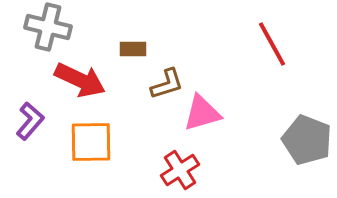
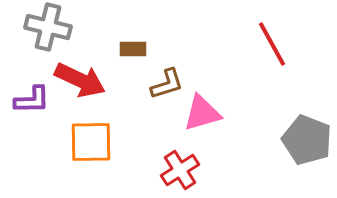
purple L-shape: moved 2 px right, 21 px up; rotated 48 degrees clockwise
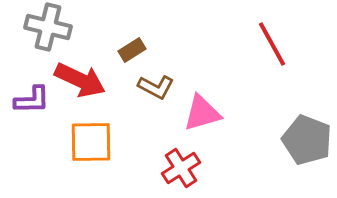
brown rectangle: moved 1 px left, 1 px down; rotated 32 degrees counterclockwise
brown L-shape: moved 11 px left, 3 px down; rotated 45 degrees clockwise
red cross: moved 1 px right, 2 px up
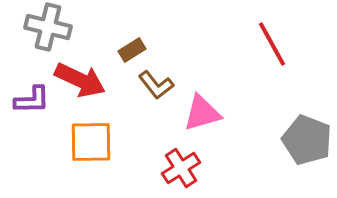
brown L-shape: moved 2 px up; rotated 24 degrees clockwise
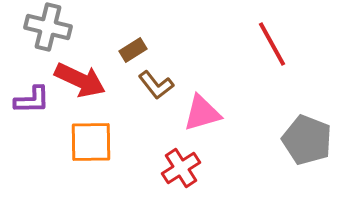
brown rectangle: moved 1 px right
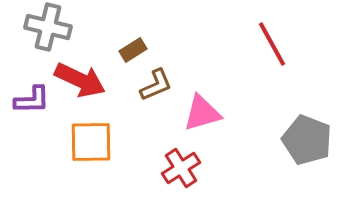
brown L-shape: rotated 75 degrees counterclockwise
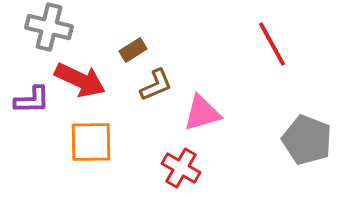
gray cross: moved 1 px right
red cross: rotated 27 degrees counterclockwise
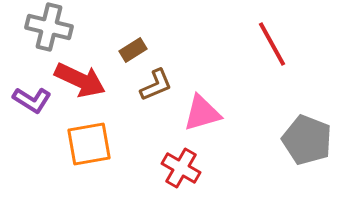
purple L-shape: rotated 33 degrees clockwise
orange square: moved 2 px left, 2 px down; rotated 9 degrees counterclockwise
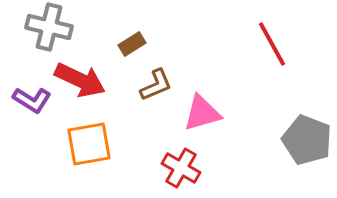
brown rectangle: moved 1 px left, 6 px up
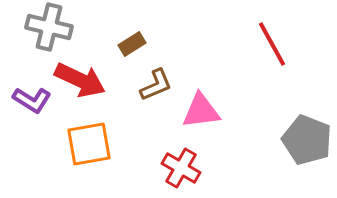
pink triangle: moved 1 px left, 2 px up; rotated 9 degrees clockwise
